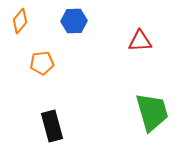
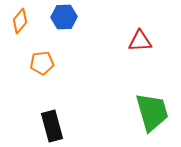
blue hexagon: moved 10 px left, 4 px up
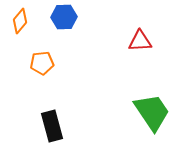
green trapezoid: rotated 18 degrees counterclockwise
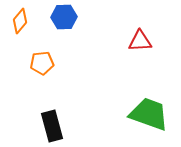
green trapezoid: moved 3 px left, 2 px down; rotated 36 degrees counterclockwise
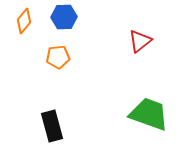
orange diamond: moved 4 px right
red triangle: rotated 35 degrees counterclockwise
orange pentagon: moved 16 px right, 6 px up
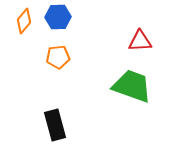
blue hexagon: moved 6 px left
red triangle: rotated 35 degrees clockwise
green trapezoid: moved 17 px left, 28 px up
black rectangle: moved 3 px right, 1 px up
